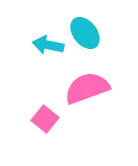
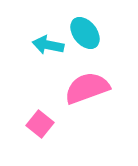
pink square: moved 5 px left, 5 px down
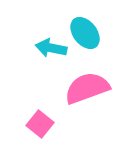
cyan arrow: moved 3 px right, 3 px down
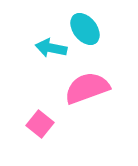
cyan ellipse: moved 4 px up
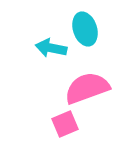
cyan ellipse: rotated 20 degrees clockwise
pink square: moved 25 px right; rotated 28 degrees clockwise
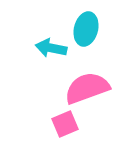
cyan ellipse: moved 1 px right; rotated 32 degrees clockwise
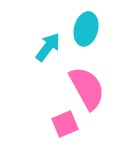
cyan arrow: moved 3 px left, 1 px up; rotated 116 degrees clockwise
pink semicircle: rotated 81 degrees clockwise
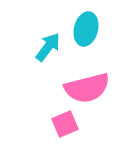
pink semicircle: rotated 105 degrees clockwise
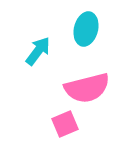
cyan arrow: moved 10 px left, 4 px down
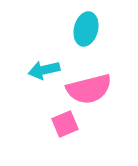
cyan arrow: moved 6 px right, 19 px down; rotated 140 degrees counterclockwise
pink semicircle: moved 2 px right, 1 px down
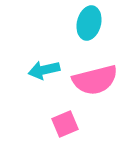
cyan ellipse: moved 3 px right, 6 px up
pink semicircle: moved 6 px right, 9 px up
